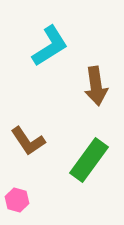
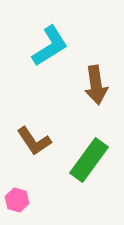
brown arrow: moved 1 px up
brown L-shape: moved 6 px right
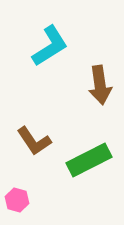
brown arrow: moved 4 px right
green rectangle: rotated 27 degrees clockwise
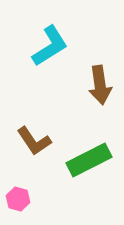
pink hexagon: moved 1 px right, 1 px up
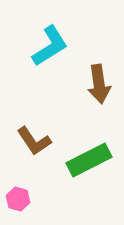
brown arrow: moved 1 px left, 1 px up
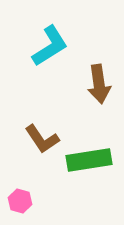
brown L-shape: moved 8 px right, 2 px up
green rectangle: rotated 18 degrees clockwise
pink hexagon: moved 2 px right, 2 px down
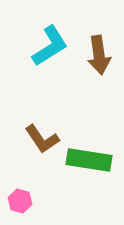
brown arrow: moved 29 px up
green rectangle: rotated 18 degrees clockwise
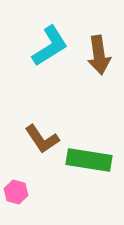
pink hexagon: moved 4 px left, 9 px up
